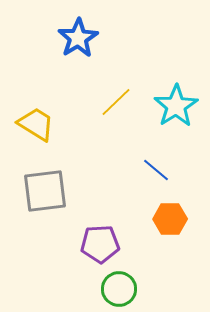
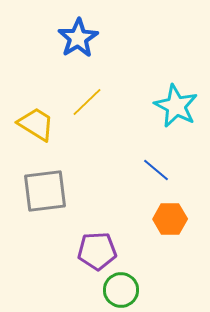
yellow line: moved 29 px left
cyan star: rotated 12 degrees counterclockwise
purple pentagon: moved 3 px left, 7 px down
green circle: moved 2 px right, 1 px down
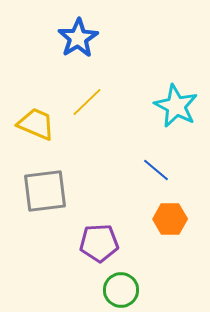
yellow trapezoid: rotated 9 degrees counterclockwise
purple pentagon: moved 2 px right, 8 px up
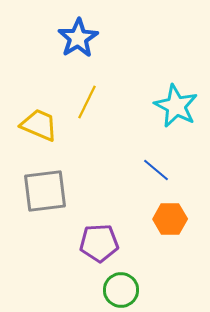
yellow line: rotated 20 degrees counterclockwise
yellow trapezoid: moved 3 px right, 1 px down
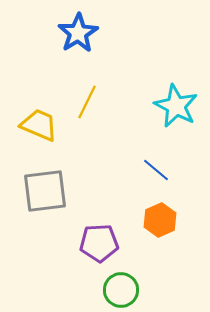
blue star: moved 5 px up
orange hexagon: moved 10 px left, 1 px down; rotated 24 degrees counterclockwise
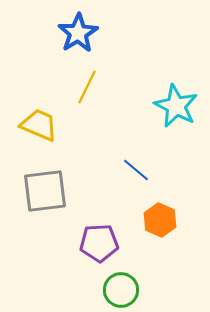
yellow line: moved 15 px up
blue line: moved 20 px left
orange hexagon: rotated 12 degrees counterclockwise
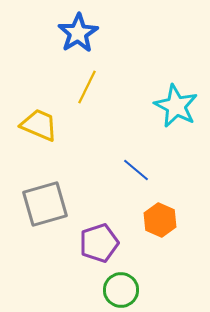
gray square: moved 13 px down; rotated 9 degrees counterclockwise
purple pentagon: rotated 15 degrees counterclockwise
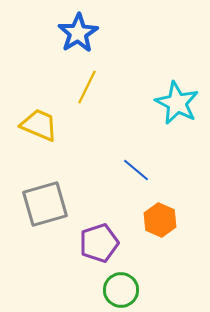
cyan star: moved 1 px right, 3 px up
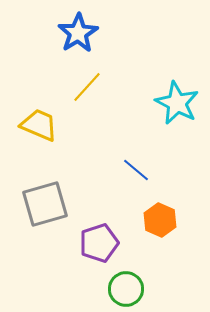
yellow line: rotated 16 degrees clockwise
green circle: moved 5 px right, 1 px up
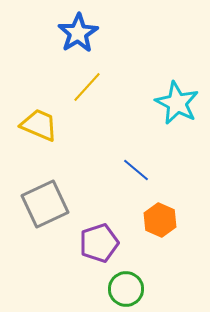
gray square: rotated 9 degrees counterclockwise
